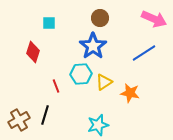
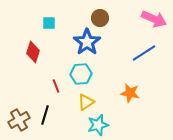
blue star: moved 6 px left, 4 px up
yellow triangle: moved 18 px left, 20 px down
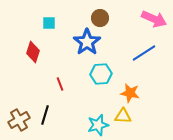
cyan hexagon: moved 20 px right
red line: moved 4 px right, 2 px up
yellow triangle: moved 37 px right, 14 px down; rotated 36 degrees clockwise
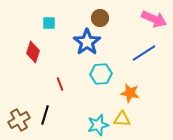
yellow triangle: moved 1 px left, 3 px down
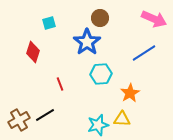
cyan square: rotated 16 degrees counterclockwise
orange star: rotated 30 degrees clockwise
black line: rotated 42 degrees clockwise
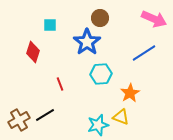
cyan square: moved 1 px right, 2 px down; rotated 16 degrees clockwise
yellow triangle: moved 1 px left, 2 px up; rotated 18 degrees clockwise
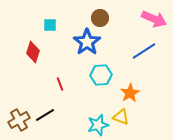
blue line: moved 2 px up
cyan hexagon: moved 1 px down
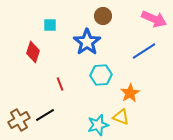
brown circle: moved 3 px right, 2 px up
